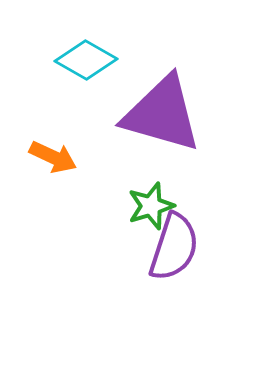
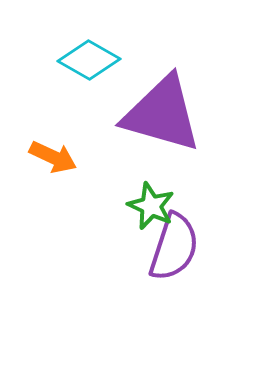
cyan diamond: moved 3 px right
green star: rotated 30 degrees counterclockwise
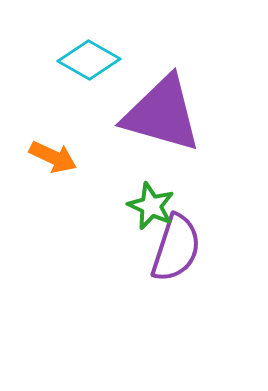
purple semicircle: moved 2 px right, 1 px down
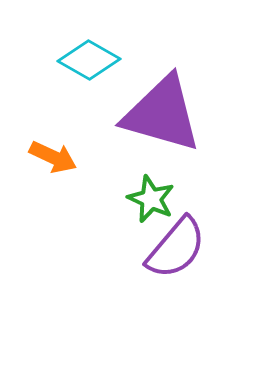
green star: moved 7 px up
purple semicircle: rotated 22 degrees clockwise
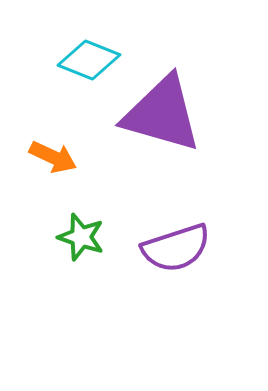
cyan diamond: rotated 8 degrees counterclockwise
green star: moved 70 px left, 38 px down; rotated 6 degrees counterclockwise
purple semicircle: rotated 32 degrees clockwise
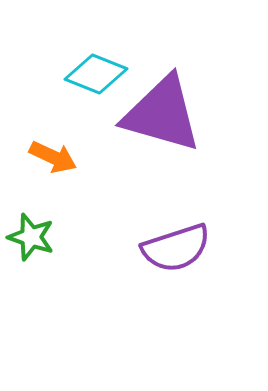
cyan diamond: moved 7 px right, 14 px down
green star: moved 50 px left
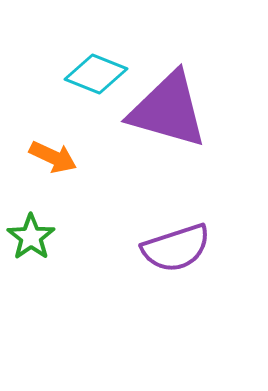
purple triangle: moved 6 px right, 4 px up
green star: rotated 18 degrees clockwise
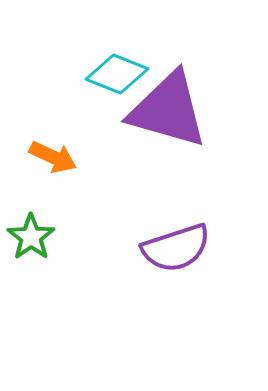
cyan diamond: moved 21 px right
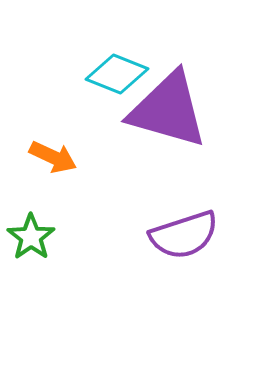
purple semicircle: moved 8 px right, 13 px up
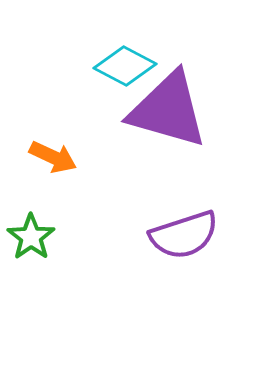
cyan diamond: moved 8 px right, 8 px up; rotated 6 degrees clockwise
